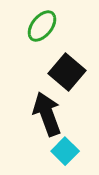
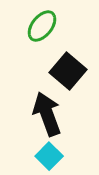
black square: moved 1 px right, 1 px up
cyan square: moved 16 px left, 5 px down
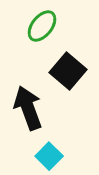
black arrow: moved 19 px left, 6 px up
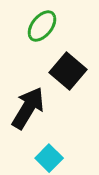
black arrow: rotated 51 degrees clockwise
cyan square: moved 2 px down
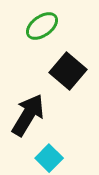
green ellipse: rotated 16 degrees clockwise
black arrow: moved 7 px down
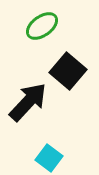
black arrow: moved 13 px up; rotated 12 degrees clockwise
cyan square: rotated 8 degrees counterclockwise
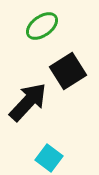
black square: rotated 18 degrees clockwise
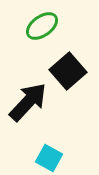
black square: rotated 9 degrees counterclockwise
cyan square: rotated 8 degrees counterclockwise
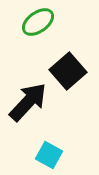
green ellipse: moved 4 px left, 4 px up
cyan square: moved 3 px up
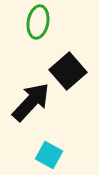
green ellipse: rotated 44 degrees counterclockwise
black arrow: moved 3 px right
